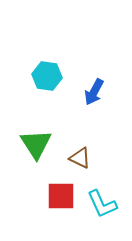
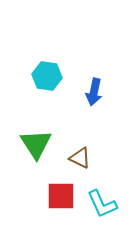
blue arrow: rotated 16 degrees counterclockwise
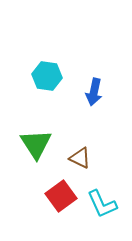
red square: rotated 36 degrees counterclockwise
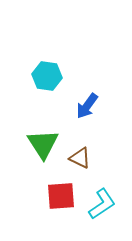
blue arrow: moved 7 px left, 14 px down; rotated 24 degrees clockwise
green triangle: moved 7 px right
red square: rotated 32 degrees clockwise
cyan L-shape: rotated 100 degrees counterclockwise
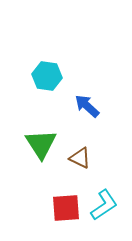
blue arrow: rotated 96 degrees clockwise
green triangle: moved 2 px left
red square: moved 5 px right, 12 px down
cyan L-shape: moved 2 px right, 1 px down
